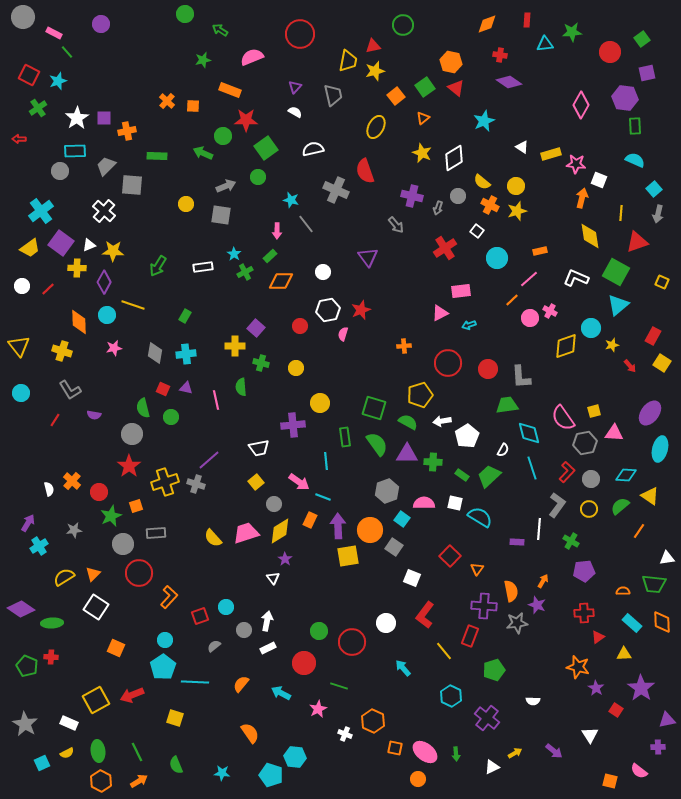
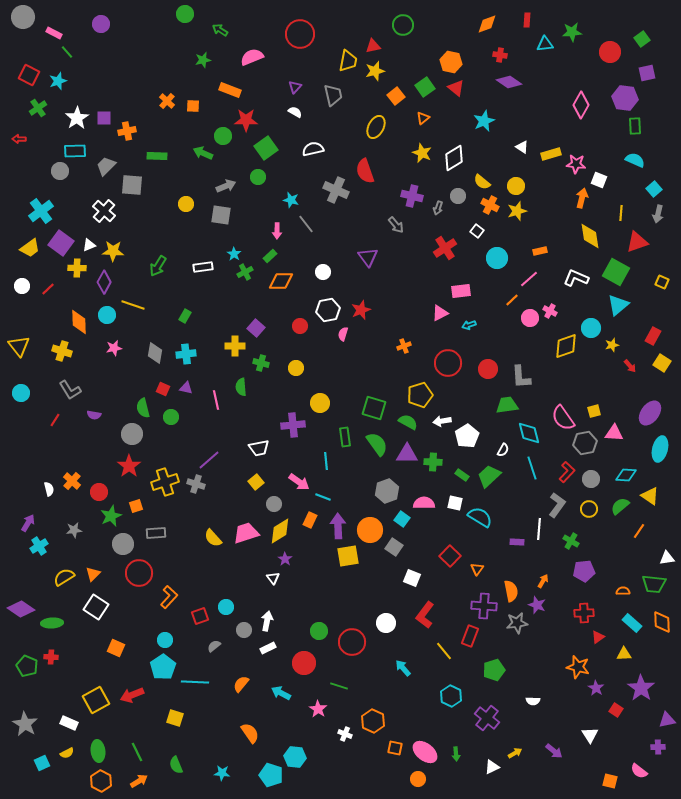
orange cross at (404, 346): rotated 16 degrees counterclockwise
pink star at (318, 709): rotated 12 degrees counterclockwise
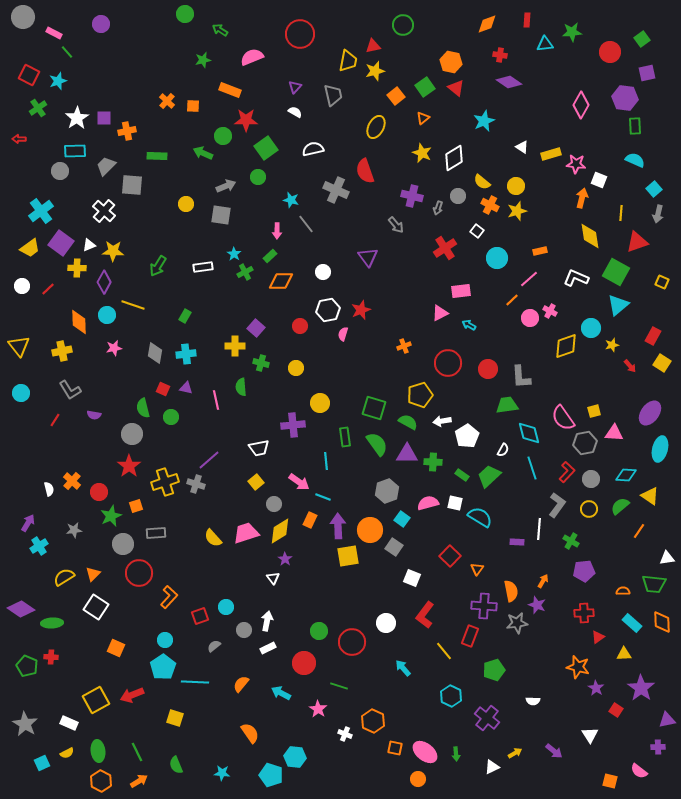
cyan arrow at (469, 325): rotated 48 degrees clockwise
yellow cross at (62, 351): rotated 30 degrees counterclockwise
pink semicircle at (424, 503): moved 4 px right; rotated 15 degrees counterclockwise
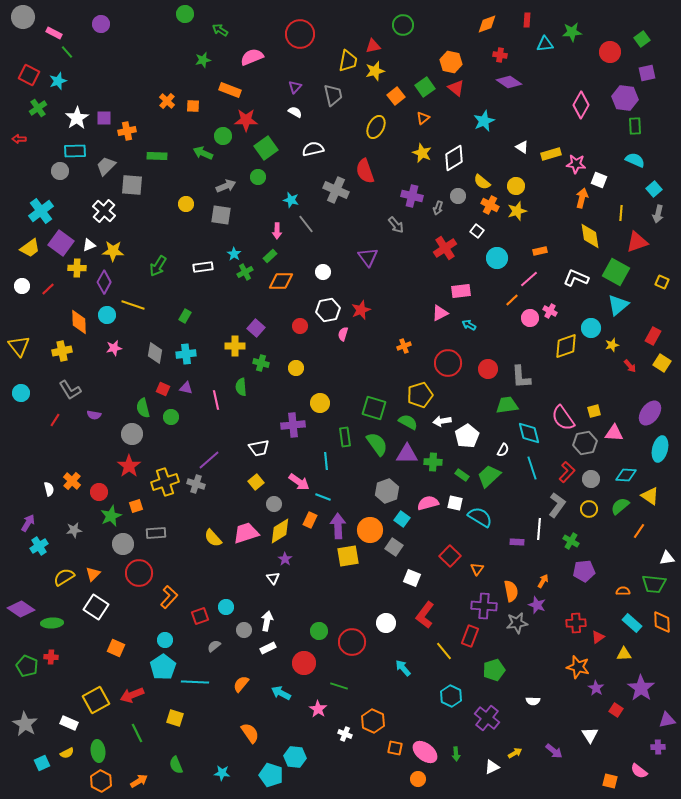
red cross at (584, 613): moved 8 px left, 10 px down
green line at (137, 752): moved 19 px up
